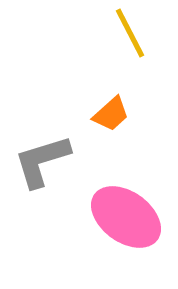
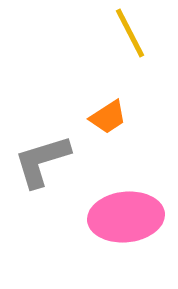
orange trapezoid: moved 3 px left, 3 px down; rotated 9 degrees clockwise
pink ellipse: rotated 42 degrees counterclockwise
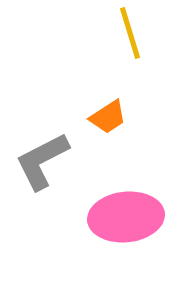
yellow line: rotated 10 degrees clockwise
gray L-shape: rotated 10 degrees counterclockwise
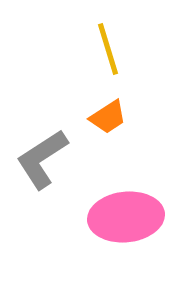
yellow line: moved 22 px left, 16 px down
gray L-shape: moved 2 px up; rotated 6 degrees counterclockwise
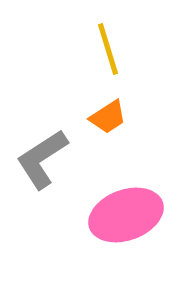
pink ellipse: moved 2 px up; rotated 14 degrees counterclockwise
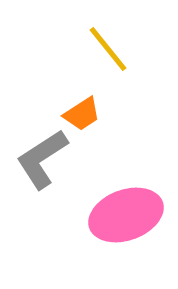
yellow line: rotated 22 degrees counterclockwise
orange trapezoid: moved 26 px left, 3 px up
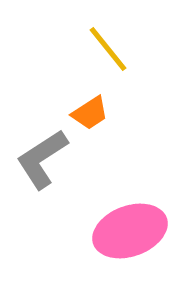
orange trapezoid: moved 8 px right, 1 px up
pink ellipse: moved 4 px right, 16 px down
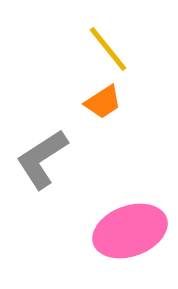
orange trapezoid: moved 13 px right, 11 px up
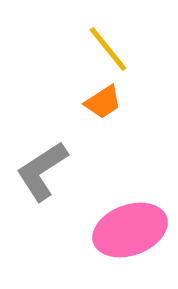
gray L-shape: moved 12 px down
pink ellipse: moved 1 px up
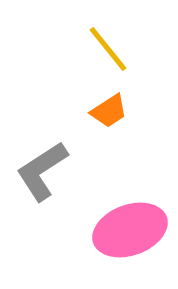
orange trapezoid: moved 6 px right, 9 px down
